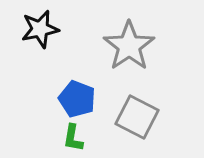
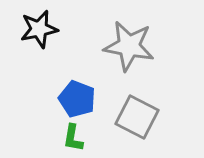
black star: moved 1 px left
gray star: rotated 27 degrees counterclockwise
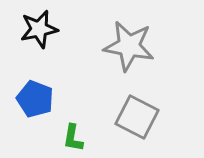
blue pentagon: moved 42 px left
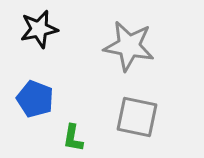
gray square: rotated 15 degrees counterclockwise
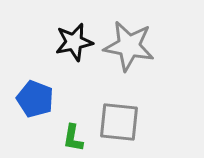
black star: moved 35 px right, 13 px down
gray square: moved 18 px left, 5 px down; rotated 6 degrees counterclockwise
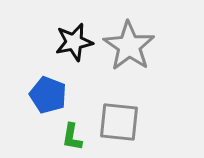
gray star: rotated 24 degrees clockwise
blue pentagon: moved 13 px right, 4 px up
green L-shape: moved 1 px left, 1 px up
